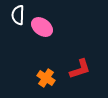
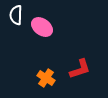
white semicircle: moved 2 px left
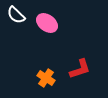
white semicircle: rotated 48 degrees counterclockwise
pink ellipse: moved 5 px right, 4 px up
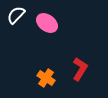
white semicircle: rotated 90 degrees clockwise
red L-shape: rotated 40 degrees counterclockwise
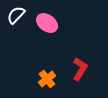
orange cross: moved 1 px right, 1 px down; rotated 18 degrees clockwise
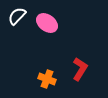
white semicircle: moved 1 px right, 1 px down
orange cross: rotated 30 degrees counterclockwise
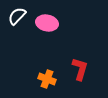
pink ellipse: rotated 25 degrees counterclockwise
red L-shape: rotated 15 degrees counterclockwise
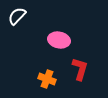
pink ellipse: moved 12 px right, 17 px down
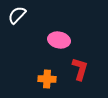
white semicircle: moved 1 px up
orange cross: rotated 18 degrees counterclockwise
